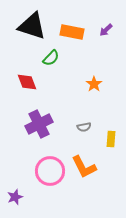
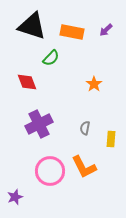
gray semicircle: moved 1 px right, 1 px down; rotated 112 degrees clockwise
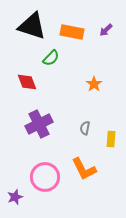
orange L-shape: moved 2 px down
pink circle: moved 5 px left, 6 px down
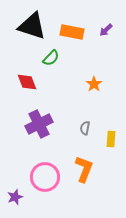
orange L-shape: rotated 132 degrees counterclockwise
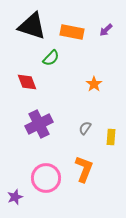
gray semicircle: rotated 24 degrees clockwise
yellow rectangle: moved 2 px up
pink circle: moved 1 px right, 1 px down
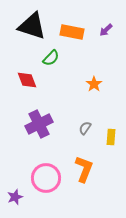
red diamond: moved 2 px up
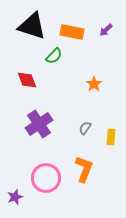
green semicircle: moved 3 px right, 2 px up
purple cross: rotated 8 degrees counterclockwise
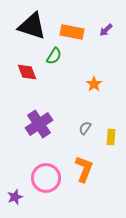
green semicircle: rotated 12 degrees counterclockwise
red diamond: moved 8 px up
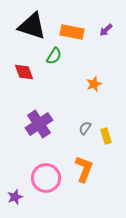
red diamond: moved 3 px left
orange star: rotated 14 degrees clockwise
yellow rectangle: moved 5 px left, 1 px up; rotated 21 degrees counterclockwise
